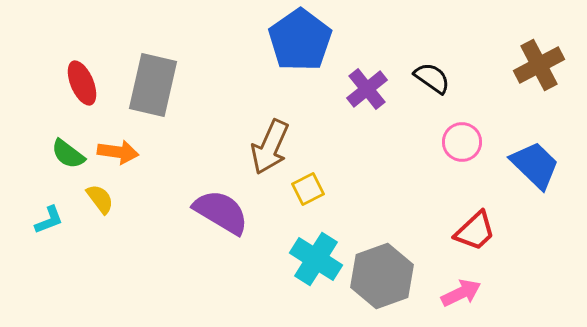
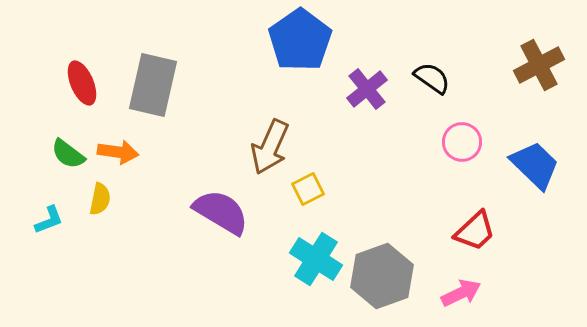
yellow semicircle: rotated 48 degrees clockwise
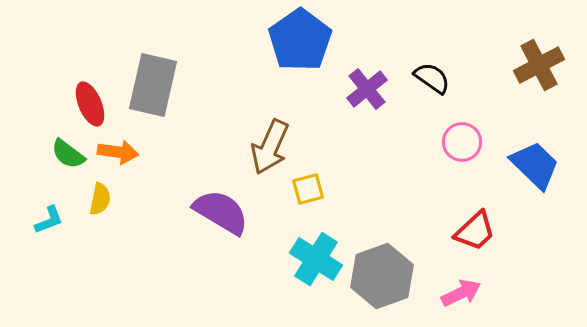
red ellipse: moved 8 px right, 21 px down
yellow square: rotated 12 degrees clockwise
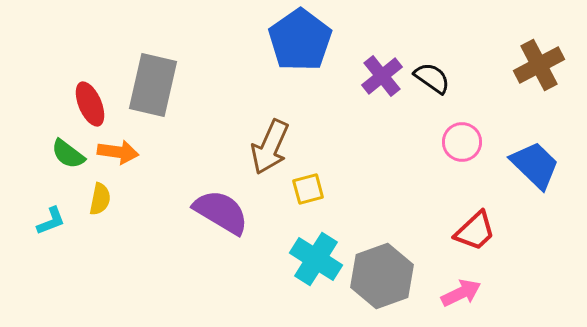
purple cross: moved 15 px right, 13 px up
cyan L-shape: moved 2 px right, 1 px down
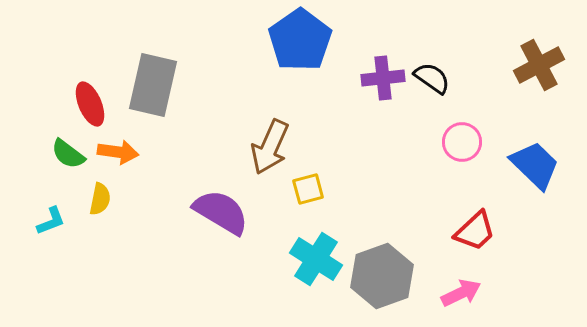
purple cross: moved 1 px right, 2 px down; rotated 33 degrees clockwise
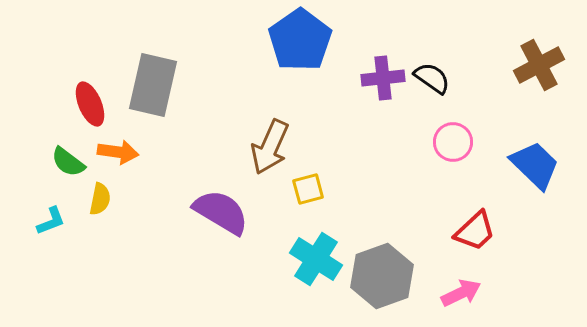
pink circle: moved 9 px left
green semicircle: moved 8 px down
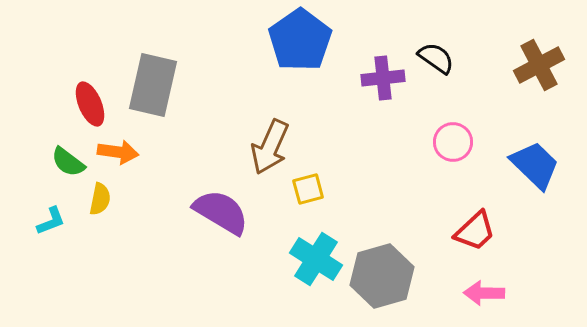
black semicircle: moved 4 px right, 20 px up
gray hexagon: rotated 4 degrees clockwise
pink arrow: moved 23 px right; rotated 153 degrees counterclockwise
